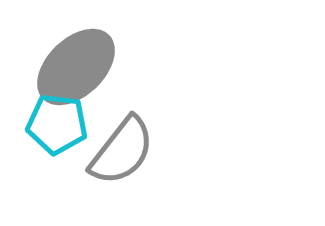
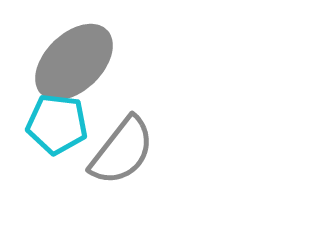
gray ellipse: moved 2 px left, 5 px up
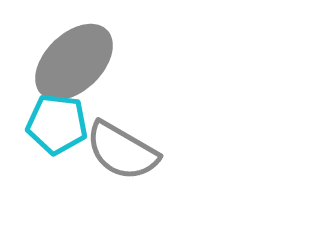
gray semicircle: rotated 82 degrees clockwise
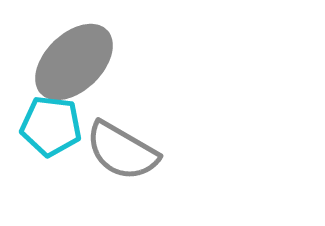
cyan pentagon: moved 6 px left, 2 px down
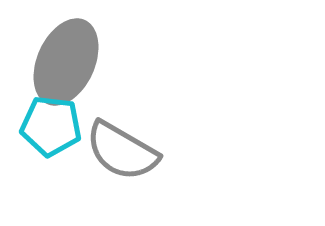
gray ellipse: moved 8 px left; rotated 22 degrees counterclockwise
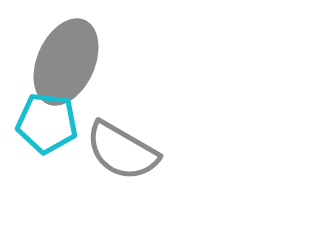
cyan pentagon: moved 4 px left, 3 px up
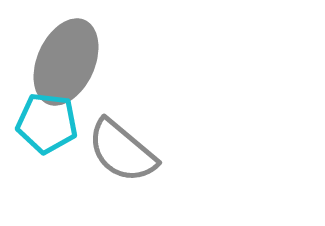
gray semicircle: rotated 10 degrees clockwise
